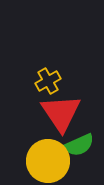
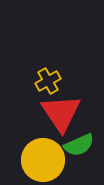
yellow circle: moved 5 px left, 1 px up
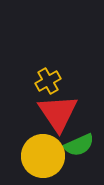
red triangle: moved 3 px left
yellow circle: moved 4 px up
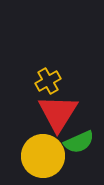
red triangle: rotated 6 degrees clockwise
green semicircle: moved 3 px up
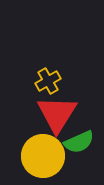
red triangle: moved 1 px left, 1 px down
